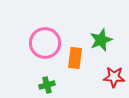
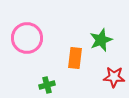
pink circle: moved 18 px left, 5 px up
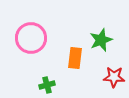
pink circle: moved 4 px right
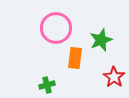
pink circle: moved 25 px right, 10 px up
red star: rotated 30 degrees clockwise
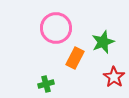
green star: moved 2 px right, 2 px down
orange rectangle: rotated 20 degrees clockwise
green cross: moved 1 px left, 1 px up
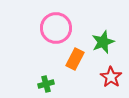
orange rectangle: moved 1 px down
red star: moved 3 px left
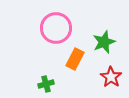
green star: moved 1 px right
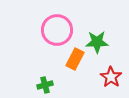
pink circle: moved 1 px right, 2 px down
green star: moved 7 px left; rotated 20 degrees clockwise
green cross: moved 1 px left, 1 px down
